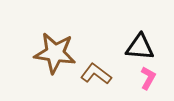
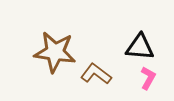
brown star: moved 1 px up
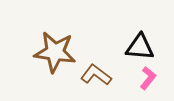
brown L-shape: moved 1 px down
pink L-shape: rotated 10 degrees clockwise
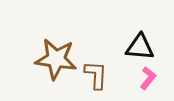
brown star: moved 1 px right, 7 px down
brown L-shape: rotated 56 degrees clockwise
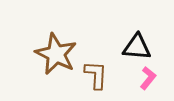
black triangle: moved 3 px left
brown star: moved 5 px up; rotated 18 degrees clockwise
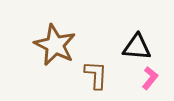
brown star: moved 1 px left, 9 px up
pink L-shape: moved 2 px right
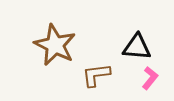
brown L-shape: rotated 100 degrees counterclockwise
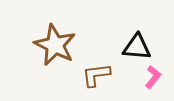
pink L-shape: moved 3 px right, 1 px up
